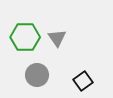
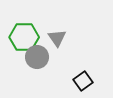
green hexagon: moved 1 px left
gray circle: moved 18 px up
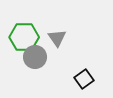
gray circle: moved 2 px left
black square: moved 1 px right, 2 px up
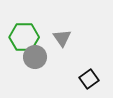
gray triangle: moved 5 px right
black square: moved 5 px right
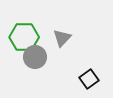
gray triangle: rotated 18 degrees clockwise
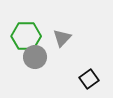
green hexagon: moved 2 px right, 1 px up
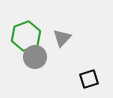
green hexagon: rotated 20 degrees counterclockwise
black square: rotated 18 degrees clockwise
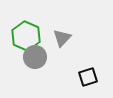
green hexagon: rotated 16 degrees counterclockwise
black square: moved 1 px left, 2 px up
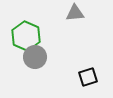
gray triangle: moved 13 px right, 25 px up; rotated 42 degrees clockwise
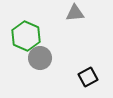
gray circle: moved 5 px right, 1 px down
black square: rotated 12 degrees counterclockwise
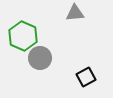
green hexagon: moved 3 px left
black square: moved 2 px left
